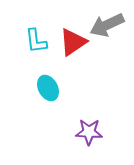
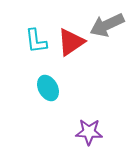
red triangle: moved 2 px left
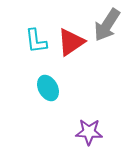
gray arrow: rotated 32 degrees counterclockwise
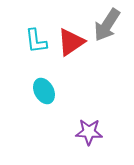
cyan ellipse: moved 4 px left, 3 px down
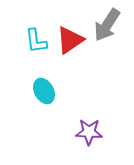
red triangle: moved 1 px left, 2 px up
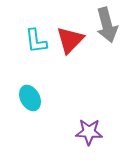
gray arrow: rotated 48 degrees counterclockwise
red triangle: rotated 12 degrees counterclockwise
cyan ellipse: moved 14 px left, 7 px down
